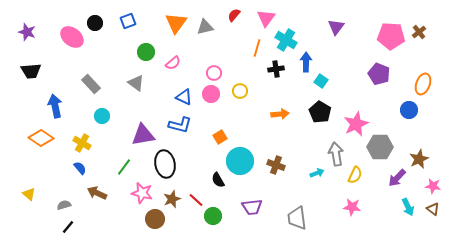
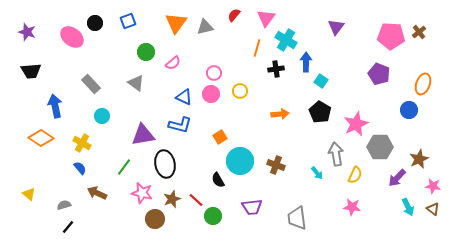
cyan arrow at (317, 173): rotated 72 degrees clockwise
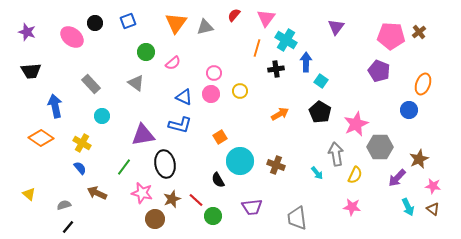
purple pentagon at (379, 74): moved 3 px up
orange arrow at (280, 114): rotated 24 degrees counterclockwise
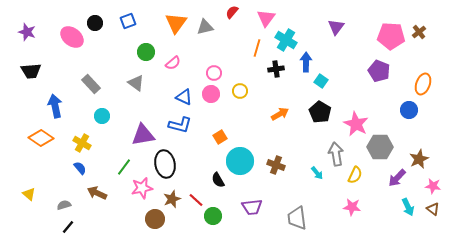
red semicircle at (234, 15): moved 2 px left, 3 px up
pink star at (356, 124): rotated 20 degrees counterclockwise
pink star at (142, 193): moved 5 px up; rotated 25 degrees counterclockwise
